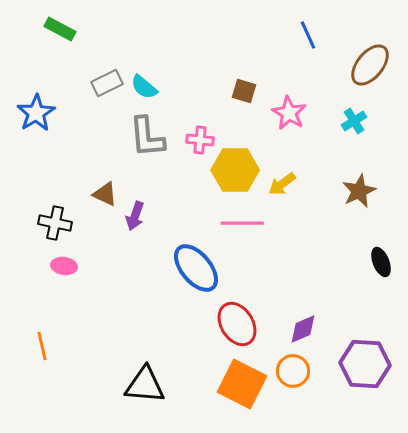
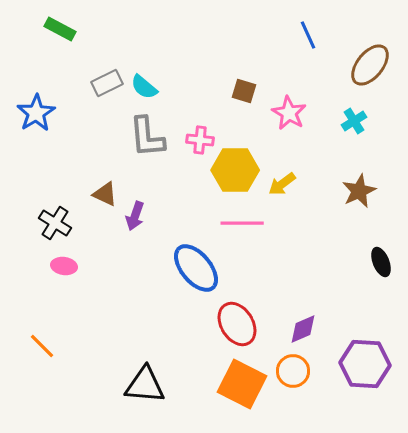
black cross: rotated 20 degrees clockwise
orange line: rotated 32 degrees counterclockwise
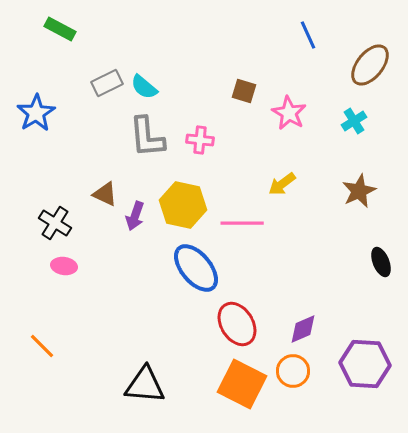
yellow hexagon: moved 52 px left, 35 px down; rotated 12 degrees clockwise
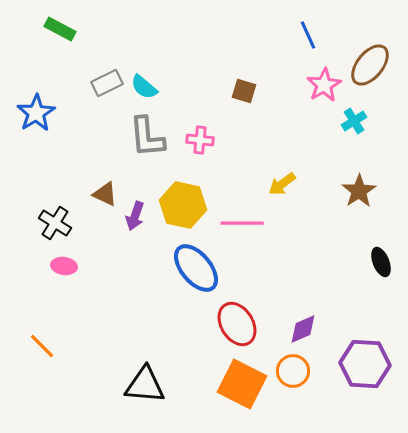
pink star: moved 35 px right, 28 px up; rotated 12 degrees clockwise
brown star: rotated 8 degrees counterclockwise
